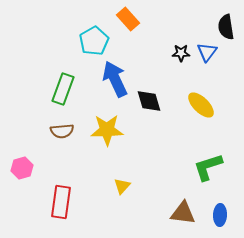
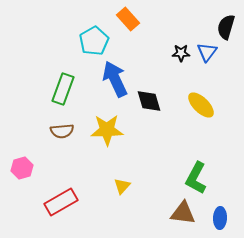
black semicircle: rotated 25 degrees clockwise
green L-shape: moved 12 px left, 11 px down; rotated 44 degrees counterclockwise
red rectangle: rotated 52 degrees clockwise
blue ellipse: moved 3 px down
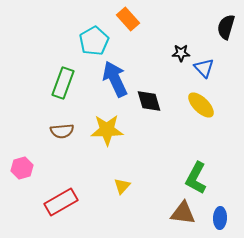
blue triangle: moved 3 px left, 16 px down; rotated 20 degrees counterclockwise
green rectangle: moved 6 px up
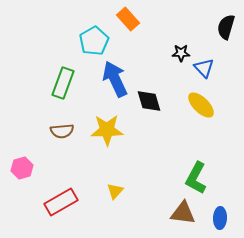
yellow triangle: moved 7 px left, 5 px down
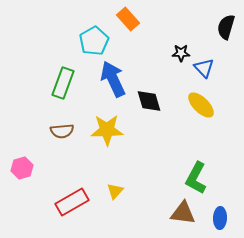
blue arrow: moved 2 px left
red rectangle: moved 11 px right
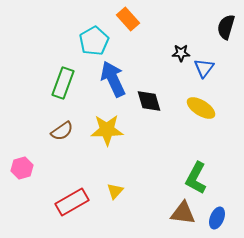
blue triangle: rotated 20 degrees clockwise
yellow ellipse: moved 3 px down; rotated 12 degrees counterclockwise
brown semicircle: rotated 30 degrees counterclockwise
blue ellipse: moved 3 px left; rotated 20 degrees clockwise
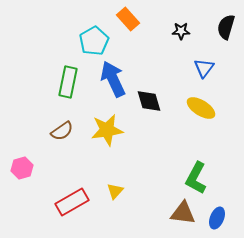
black star: moved 22 px up
green rectangle: moved 5 px right, 1 px up; rotated 8 degrees counterclockwise
yellow star: rotated 8 degrees counterclockwise
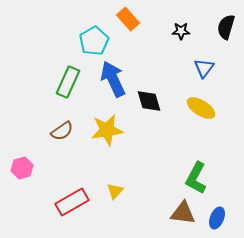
green rectangle: rotated 12 degrees clockwise
